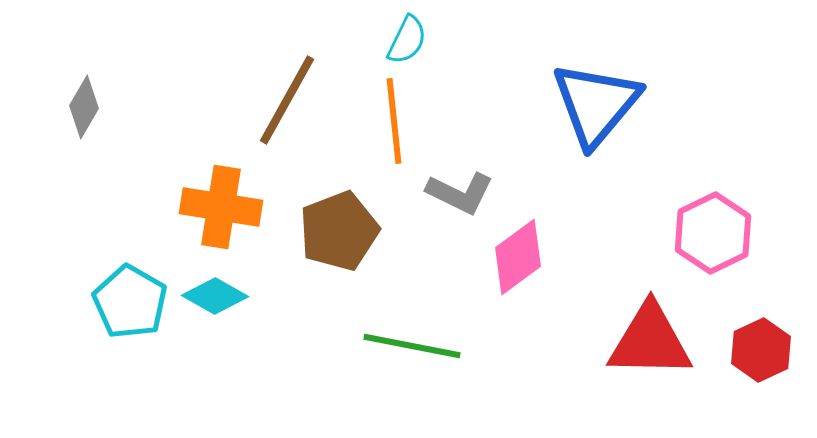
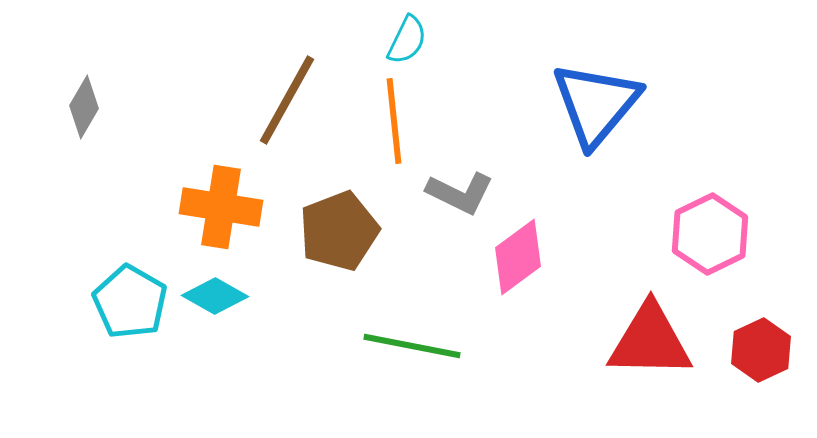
pink hexagon: moved 3 px left, 1 px down
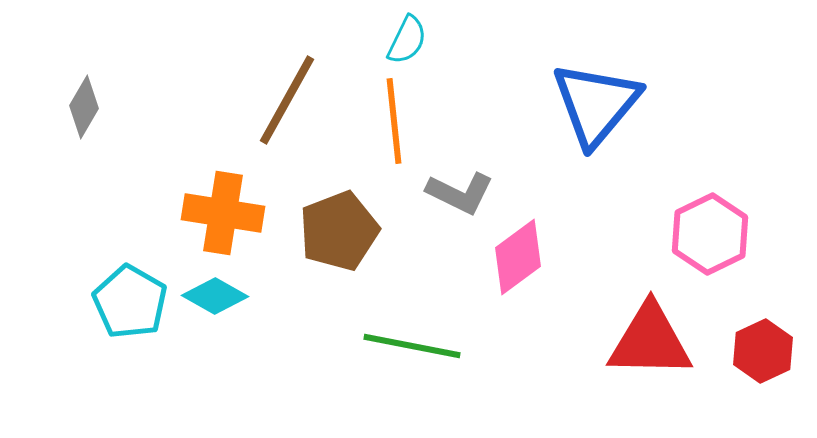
orange cross: moved 2 px right, 6 px down
red hexagon: moved 2 px right, 1 px down
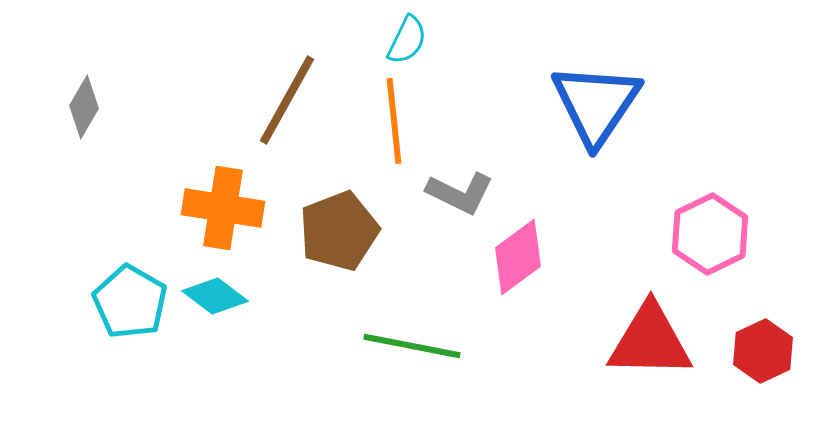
blue triangle: rotated 6 degrees counterclockwise
orange cross: moved 5 px up
cyan diamond: rotated 8 degrees clockwise
